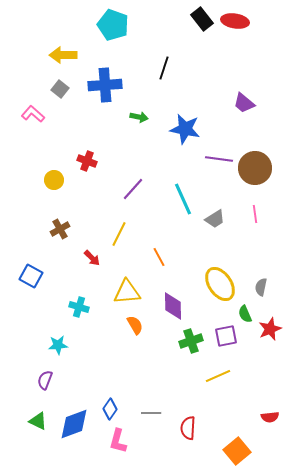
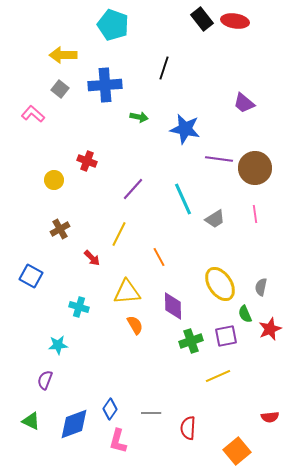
green triangle at (38, 421): moved 7 px left
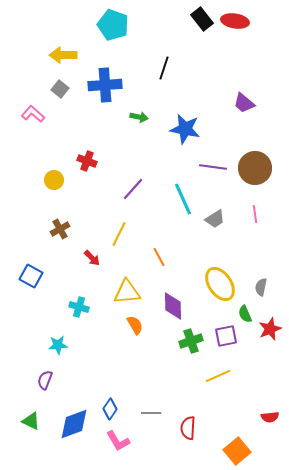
purple line at (219, 159): moved 6 px left, 8 px down
pink L-shape at (118, 441): rotated 45 degrees counterclockwise
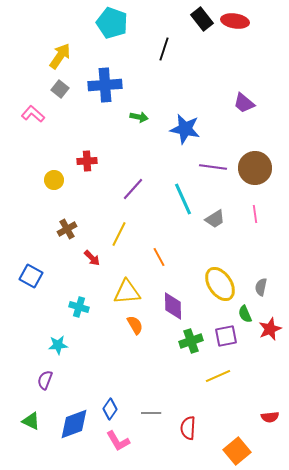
cyan pentagon at (113, 25): moved 1 px left, 2 px up
yellow arrow at (63, 55): moved 3 px left, 1 px down; rotated 124 degrees clockwise
black line at (164, 68): moved 19 px up
red cross at (87, 161): rotated 24 degrees counterclockwise
brown cross at (60, 229): moved 7 px right
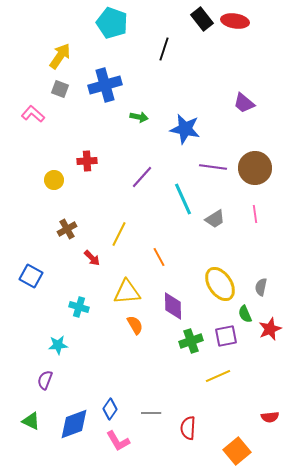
blue cross at (105, 85): rotated 12 degrees counterclockwise
gray square at (60, 89): rotated 18 degrees counterclockwise
purple line at (133, 189): moved 9 px right, 12 px up
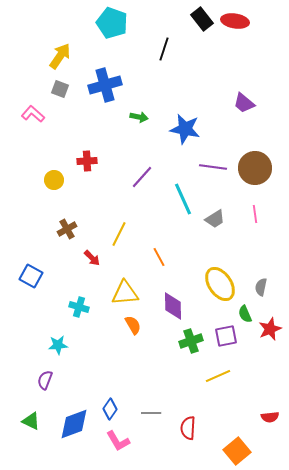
yellow triangle at (127, 292): moved 2 px left, 1 px down
orange semicircle at (135, 325): moved 2 px left
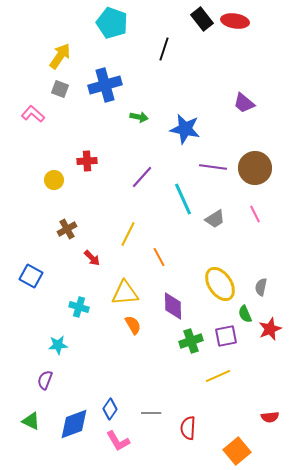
pink line at (255, 214): rotated 18 degrees counterclockwise
yellow line at (119, 234): moved 9 px right
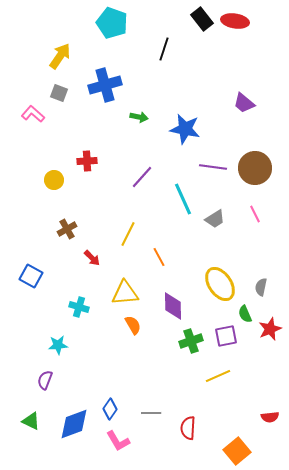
gray square at (60, 89): moved 1 px left, 4 px down
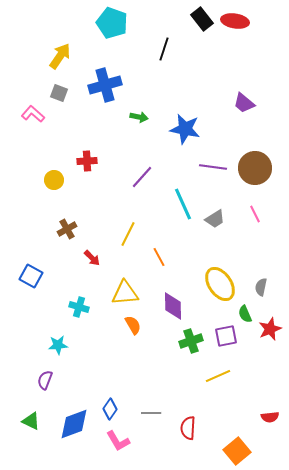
cyan line at (183, 199): moved 5 px down
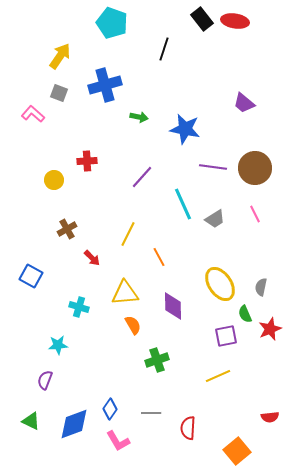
green cross at (191, 341): moved 34 px left, 19 px down
